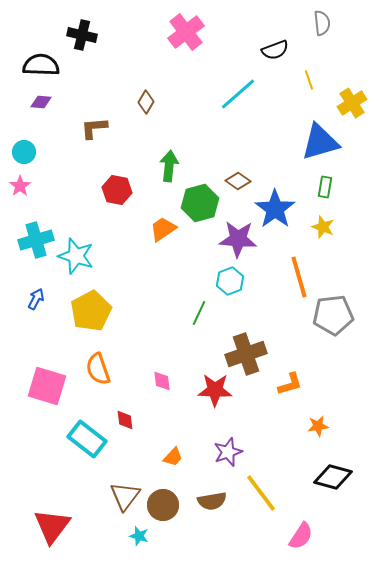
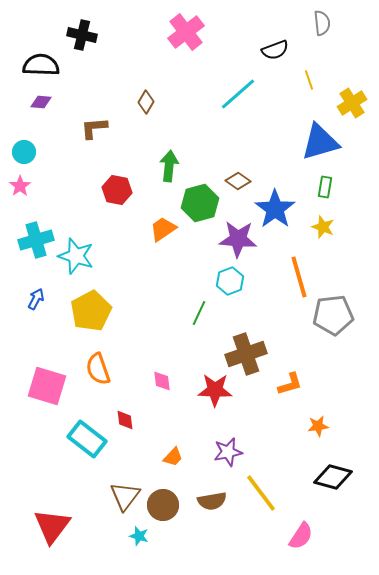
purple star at (228, 452): rotated 8 degrees clockwise
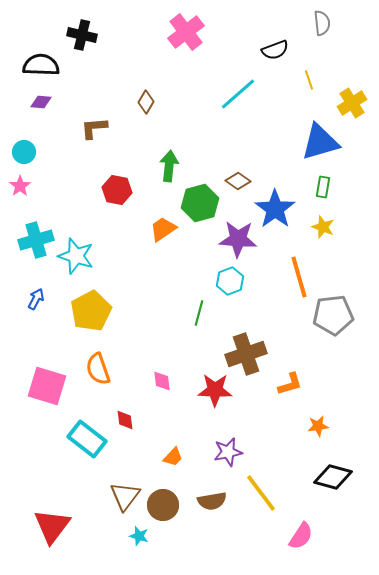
green rectangle at (325, 187): moved 2 px left
green line at (199, 313): rotated 10 degrees counterclockwise
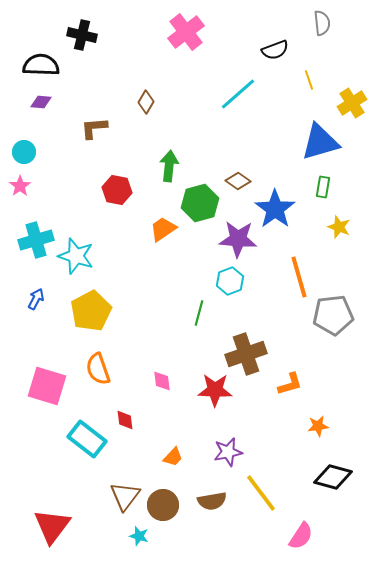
yellow star at (323, 227): moved 16 px right
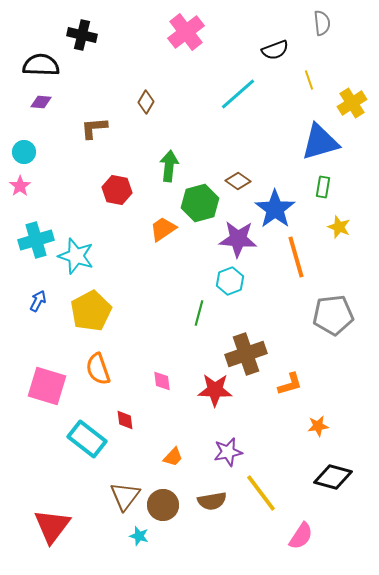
orange line at (299, 277): moved 3 px left, 20 px up
blue arrow at (36, 299): moved 2 px right, 2 px down
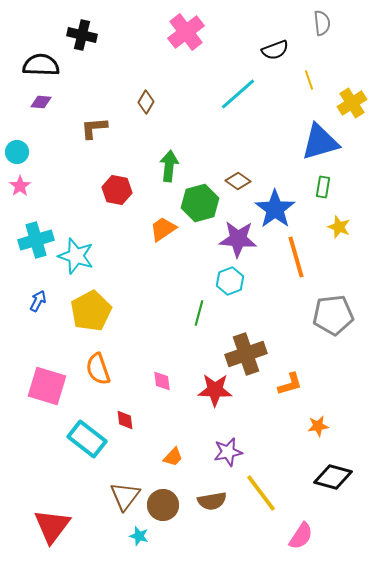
cyan circle at (24, 152): moved 7 px left
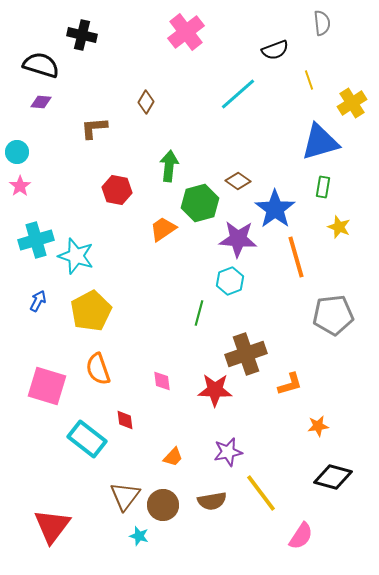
black semicircle at (41, 65): rotated 15 degrees clockwise
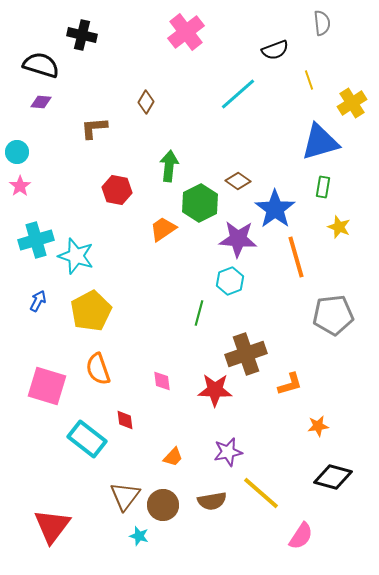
green hexagon at (200, 203): rotated 12 degrees counterclockwise
yellow line at (261, 493): rotated 12 degrees counterclockwise
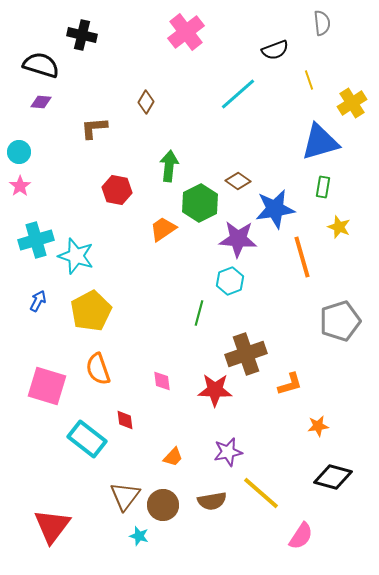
cyan circle at (17, 152): moved 2 px right
blue star at (275, 209): rotated 27 degrees clockwise
orange line at (296, 257): moved 6 px right
gray pentagon at (333, 315): moved 7 px right, 6 px down; rotated 12 degrees counterclockwise
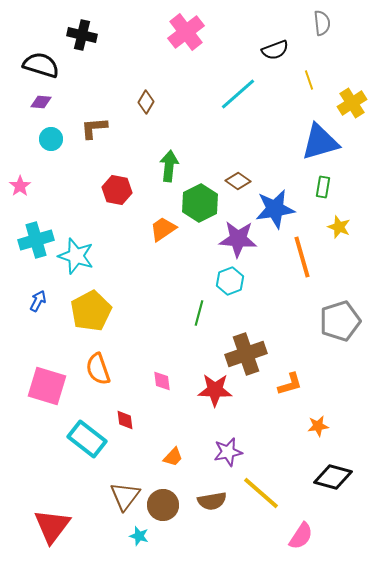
cyan circle at (19, 152): moved 32 px right, 13 px up
